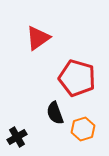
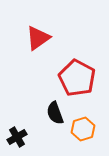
red pentagon: rotated 12 degrees clockwise
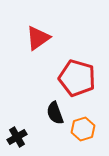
red pentagon: rotated 12 degrees counterclockwise
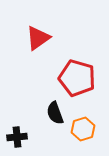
black cross: rotated 24 degrees clockwise
